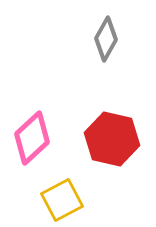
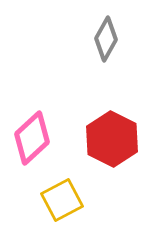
red hexagon: rotated 14 degrees clockwise
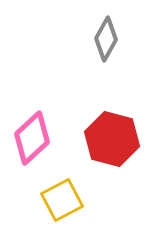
red hexagon: rotated 12 degrees counterclockwise
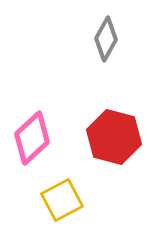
red hexagon: moved 2 px right, 2 px up
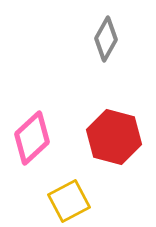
yellow square: moved 7 px right, 1 px down
